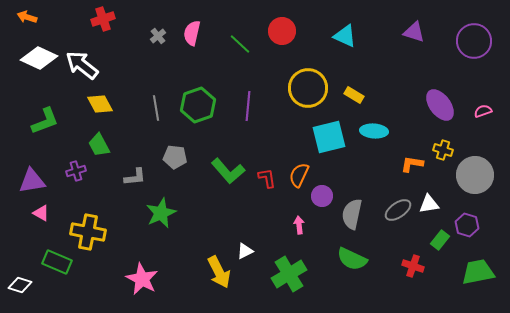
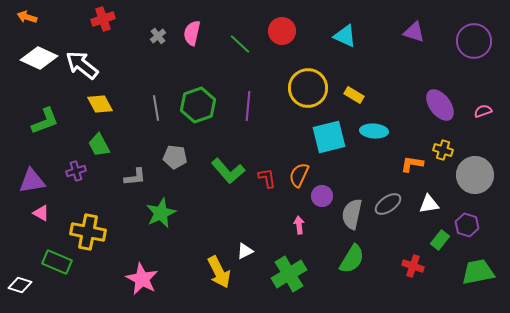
gray ellipse at (398, 210): moved 10 px left, 6 px up
green semicircle at (352, 259): rotated 84 degrees counterclockwise
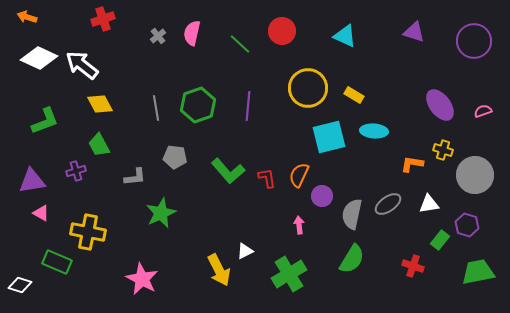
yellow arrow at (219, 272): moved 2 px up
